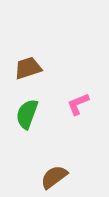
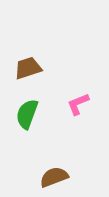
brown semicircle: rotated 16 degrees clockwise
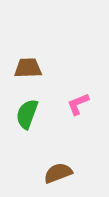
brown trapezoid: rotated 16 degrees clockwise
brown semicircle: moved 4 px right, 4 px up
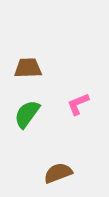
green semicircle: rotated 16 degrees clockwise
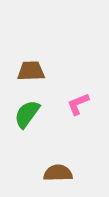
brown trapezoid: moved 3 px right, 3 px down
brown semicircle: rotated 20 degrees clockwise
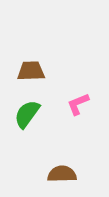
brown semicircle: moved 4 px right, 1 px down
